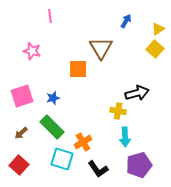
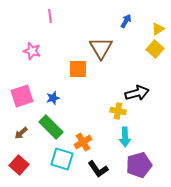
green rectangle: moved 1 px left
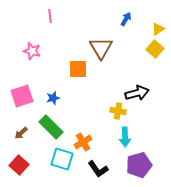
blue arrow: moved 2 px up
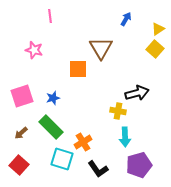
pink star: moved 2 px right, 1 px up
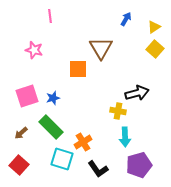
yellow triangle: moved 4 px left, 2 px up
pink square: moved 5 px right
